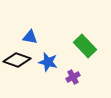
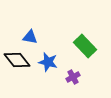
black diamond: rotated 32 degrees clockwise
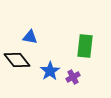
green rectangle: rotated 50 degrees clockwise
blue star: moved 2 px right, 9 px down; rotated 24 degrees clockwise
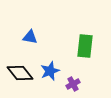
black diamond: moved 3 px right, 13 px down
blue star: rotated 12 degrees clockwise
purple cross: moved 7 px down
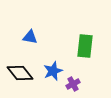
blue star: moved 3 px right
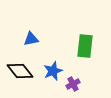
blue triangle: moved 1 px right, 2 px down; rotated 21 degrees counterclockwise
black diamond: moved 2 px up
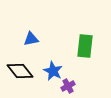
blue star: rotated 24 degrees counterclockwise
purple cross: moved 5 px left, 2 px down
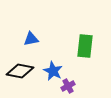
black diamond: rotated 40 degrees counterclockwise
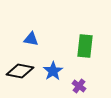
blue triangle: rotated 21 degrees clockwise
blue star: rotated 12 degrees clockwise
purple cross: moved 11 px right; rotated 24 degrees counterclockwise
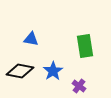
green rectangle: rotated 15 degrees counterclockwise
